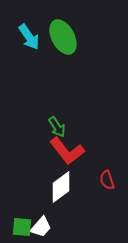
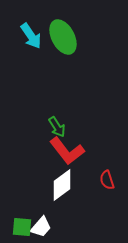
cyan arrow: moved 2 px right, 1 px up
white diamond: moved 1 px right, 2 px up
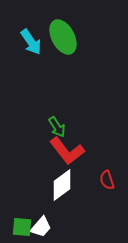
cyan arrow: moved 6 px down
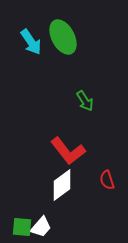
green arrow: moved 28 px right, 26 px up
red L-shape: moved 1 px right
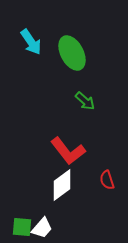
green ellipse: moved 9 px right, 16 px down
green arrow: rotated 15 degrees counterclockwise
white trapezoid: moved 1 px right, 1 px down
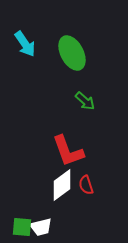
cyan arrow: moved 6 px left, 2 px down
red L-shape: rotated 18 degrees clockwise
red semicircle: moved 21 px left, 5 px down
white trapezoid: moved 1 px left, 1 px up; rotated 35 degrees clockwise
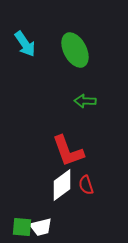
green ellipse: moved 3 px right, 3 px up
green arrow: rotated 140 degrees clockwise
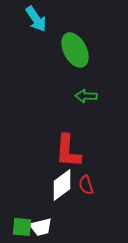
cyan arrow: moved 11 px right, 25 px up
green arrow: moved 1 px right, 5 px up
red L-shape: rotated 24 degrees clockwise
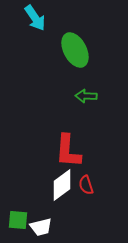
cyan arrow: moved 1 px left, 1 px up
green square: moved 4 px left, 7 px up
